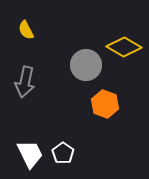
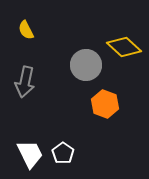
yellow diamond: rotated 12 degrees clockwise
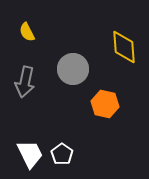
yellow semicircle: moved 1 px right, 2 px down
yellow diamond: rotated 44 degrees clockwise
gray circle: moved 13 px left, 4 px down
orange hexagon: rotated 8 degrees counterclockwise
white pentagon: moved 1 px left, 1 px down
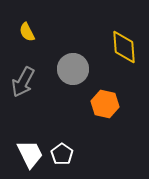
gray arrow: moved 2 px left; rotated 16 degrees clockwise
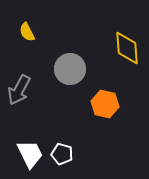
yellow diamond: moved 3 px right, 1 px down
gray circle: moved 3 px left
gray arrow: moved 4 px left, 8 px down
white pentagon: rotated 20 degrees counterclockwise
